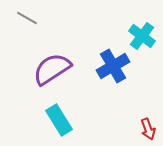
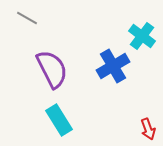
purple semicircle: rotated 96 degrees clockwise
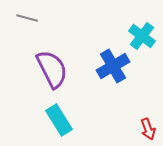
gray line: rotated 15 degrees counterclockwise
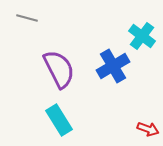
purple semicircle: moved 7 px right
red arrow: rotated 50 degrees counterclockwise
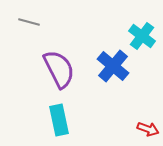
gray line: moved 2 px right, 4 px down
blue cross: rotated 20 degrees counterclockwise
cyan rectangle: rotated 20 degrees clockwise
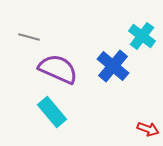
gray line: moved 15 px down
purple semicircle: moved 1 px left; rotated 39 degrees counterclockwise
cyan rectangle: moved 7 px left, 8 px up; rotated 28 degrees counterclockwise
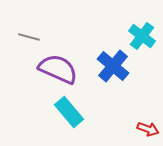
cyan rectangle: moved 17 px right
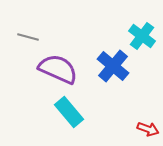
gray line: moved 1 px left
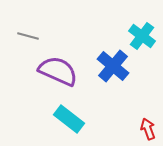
gray line: moved 1 px up
purple semicircle: moved 2 px down
cyan rectangle: moved 7 px down; rotated 12 degrees counterclockwise
red arrow: rotated 130 degrees counterclockwise
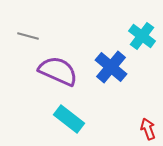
blue cross: moved 2 px left, 1 px down
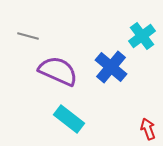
cyan cross: rotated 16 degrees clockwise
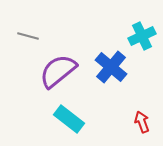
cyan cross: rotated 12 degrees clockwise
purple semicircle: rotated 63 degrees counterclockwise
red arrow: moved 6 px left, 7 px up
